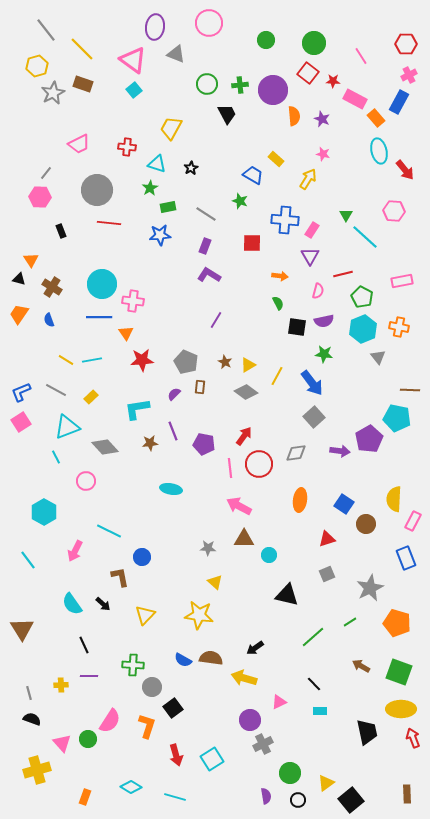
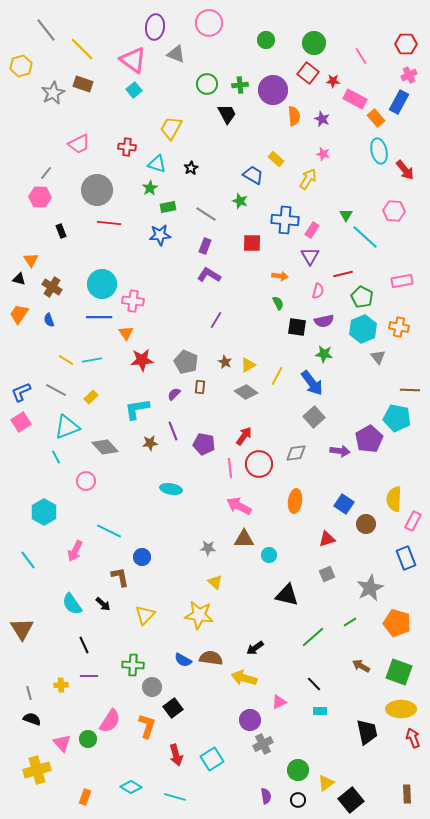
yellow hexagon at (37, 66): moved 16 px left
orange ellipse at (300, 500): moved 5 px left, 1 px down
green circle at (290, 773): moved 8 px right, 3 px up
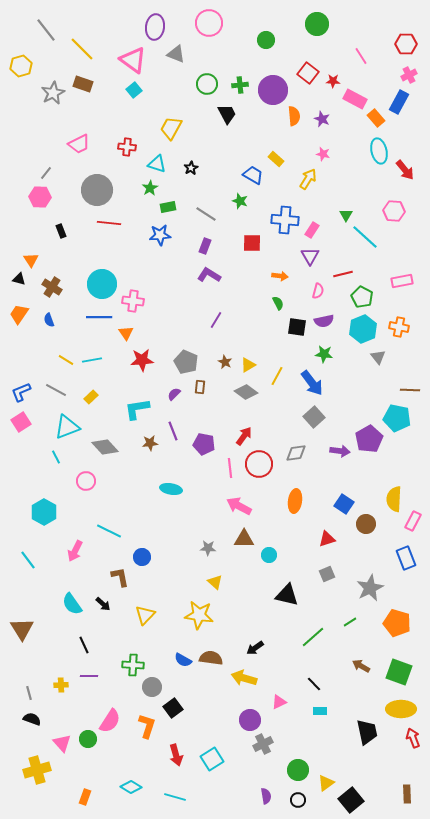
green circle at (314, 43): moved 3 px right, 19 px up
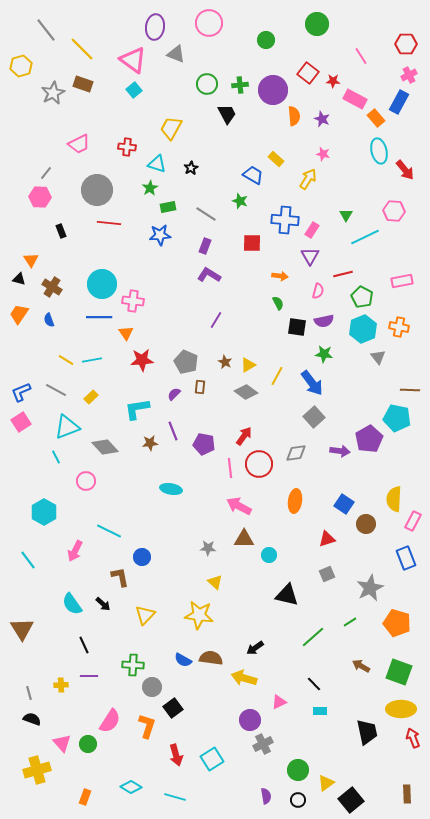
cyan line at (365, 237): rotated 68 degrees counterclockwise
green circle at (88, 739): moved 5 px down
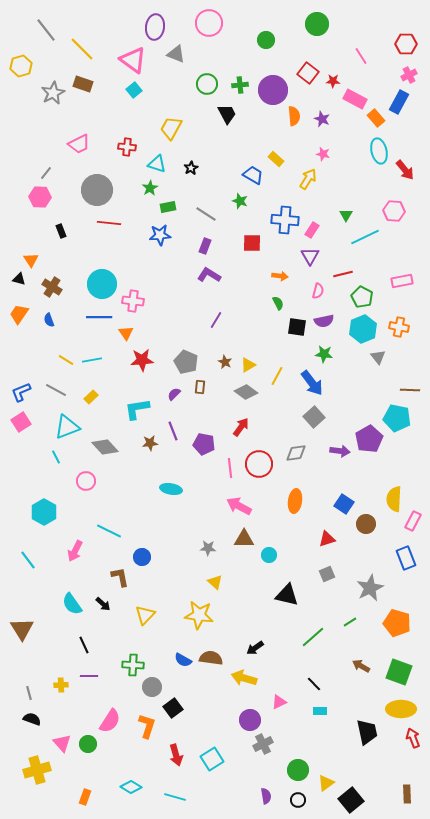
red arrow at (244, 436): moved 3 px left, 9 px up
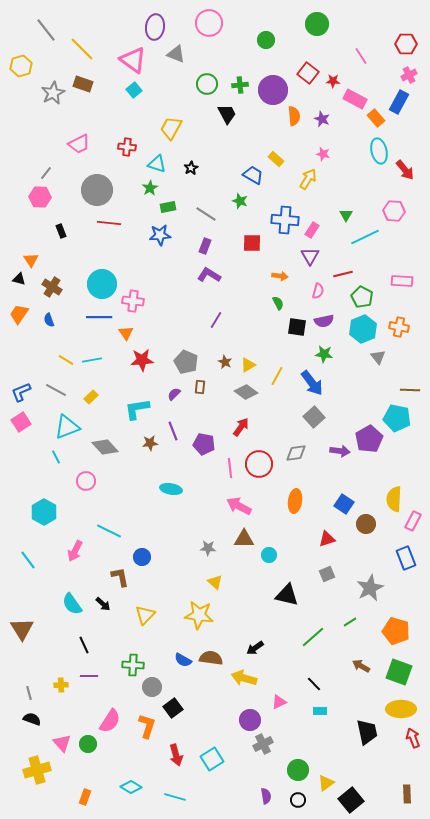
pink rectangle at (402, 281): rotated 15 degrees clockwise
orange pentagon at (397, 623): moved 1 px left, 8 px down
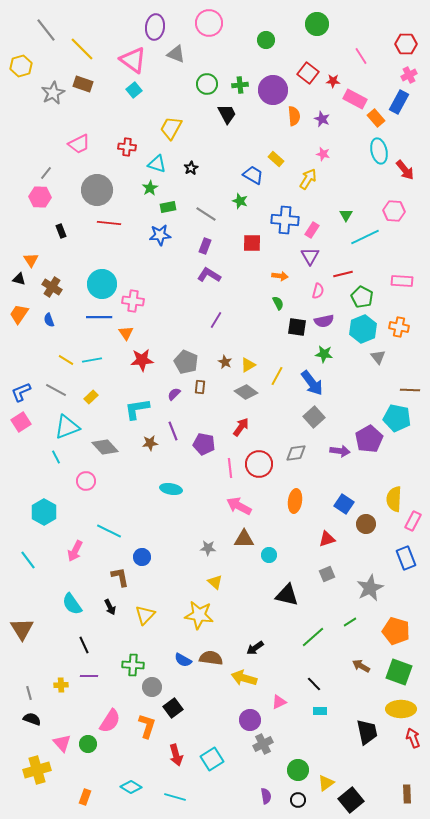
black arrow at (103, 604): moved 7 px right, 3 px down; rotated 21 degrees clockwise
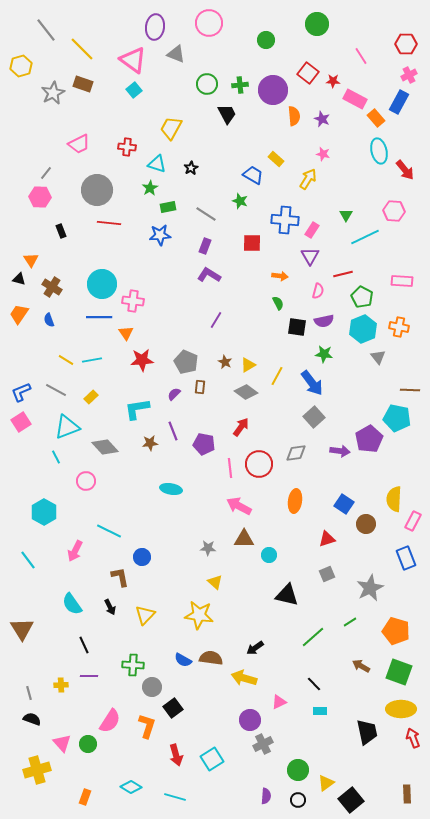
purple semicircle at (266, 796): rotated 14 degrees clockwise
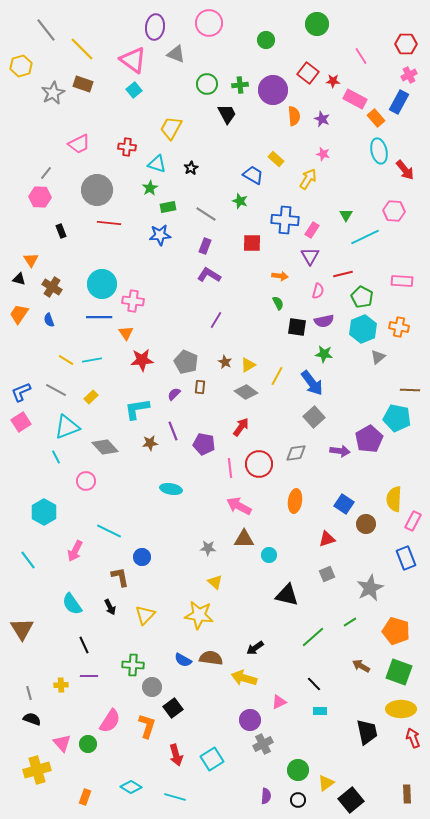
gray triangle at (378, 357): rotated 28 degrees clockwise
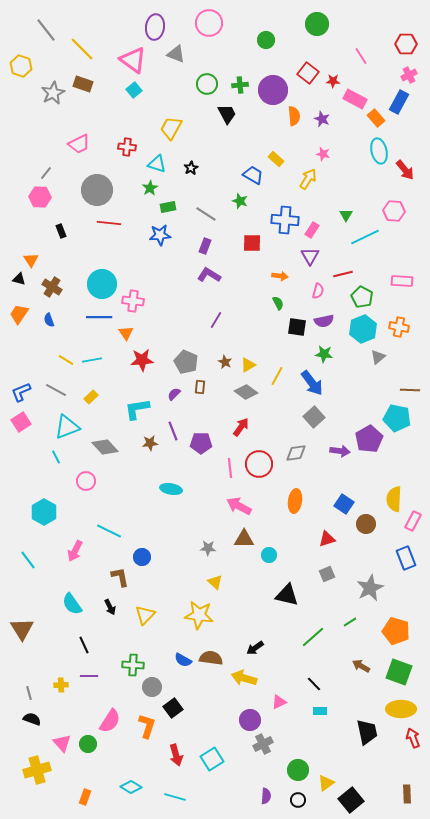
yellow hexagon at (21, 66): rotated 25 degrees counterclockwise
purple pentagon at (204, 444): moved 3 px left, 1 px up; rotated 10 degrees counterclockwise
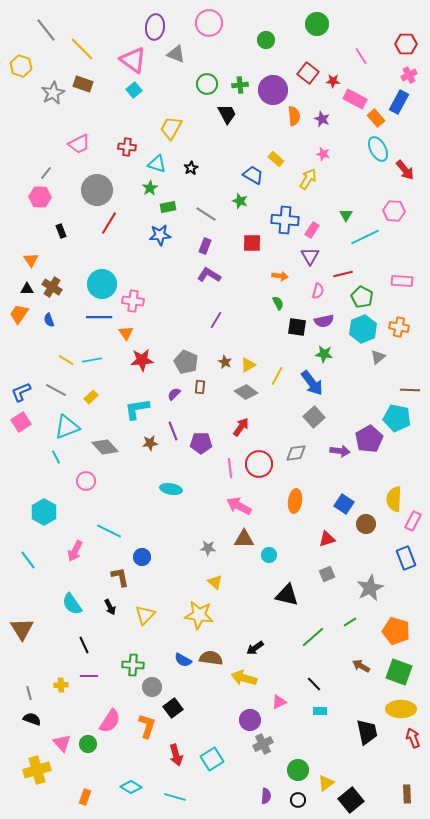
cyan ellipse at (379, 151): moved 1 px left, 2 px up; rotated 15 degrees counterclockwise
red line at (109, 223): rotated 65 degrees counterclockwise
black triangle at (19, 279): moved 8 px right, 10 px down; rotated 16 degrees counterclockwise
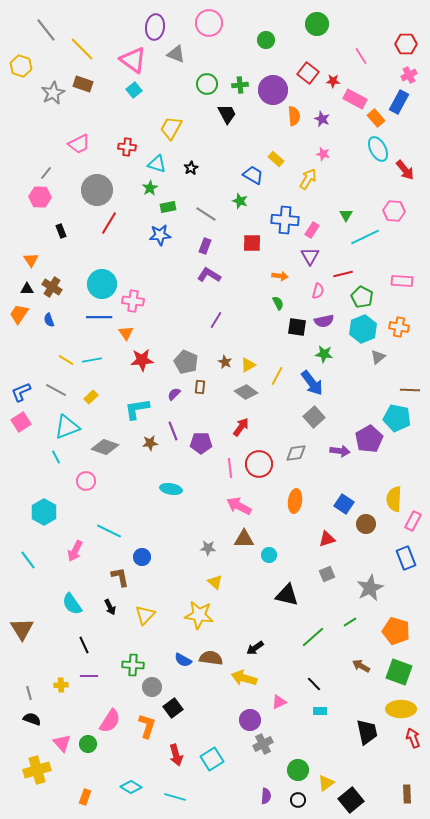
gray diamond at (105, 447): rotated 28 degrees counterclockwise
